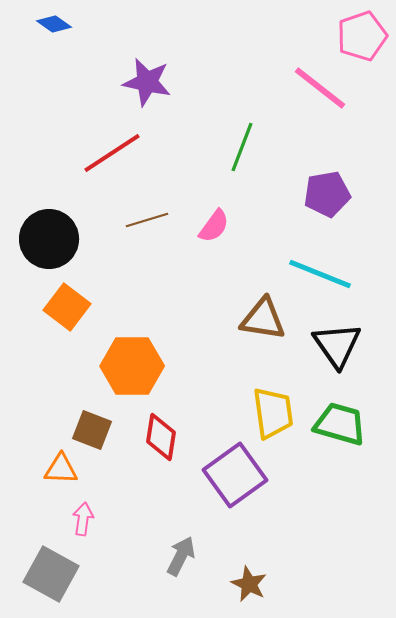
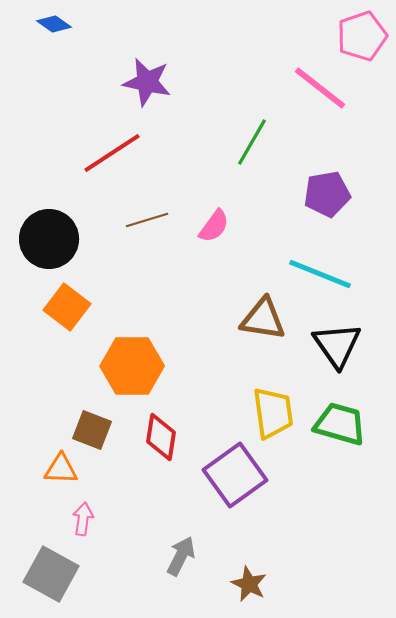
green line: moved 10 px right, 5 px up; rotated 9 degrees clockwise
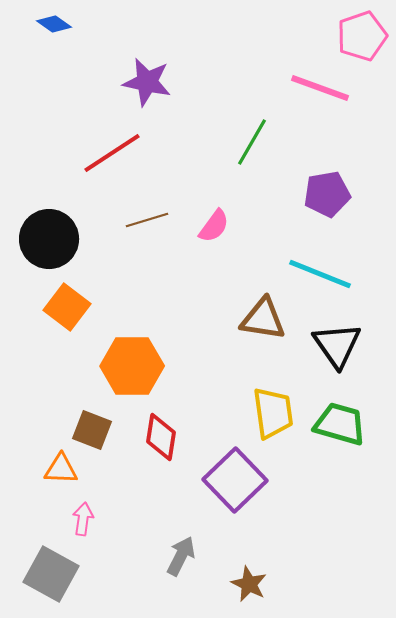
pink line: rotated 18 degrees counterclockwise
purple square: moved 5 px down; rotated 8 degrees counterclockwise
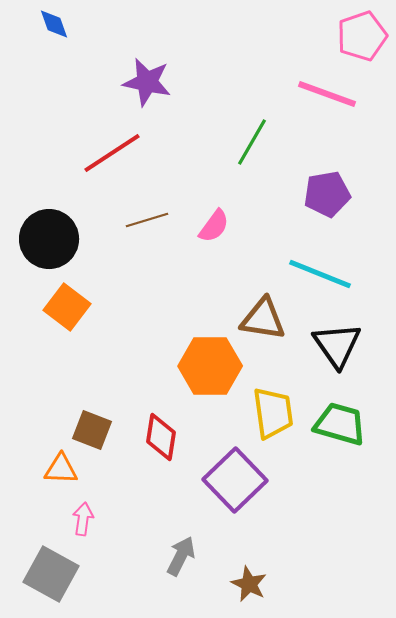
blue diamond: rotated 36 degrees clockwise
pink line: moved 7 px right, 6 px down
orange hexagon: moved 78 px right
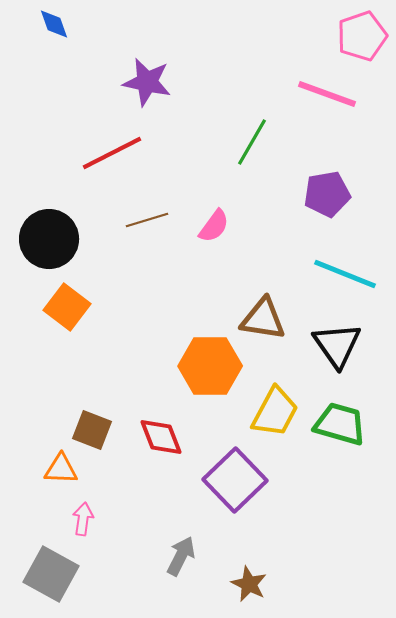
red line: rotated 6 degrees clockwise
cyan line: moved 25 px right
yellow trapezoid: moved 2 px right, 1 px up; rotated 36 degrees clockwise
red diamond: rotated 30 degrees counterclockwise
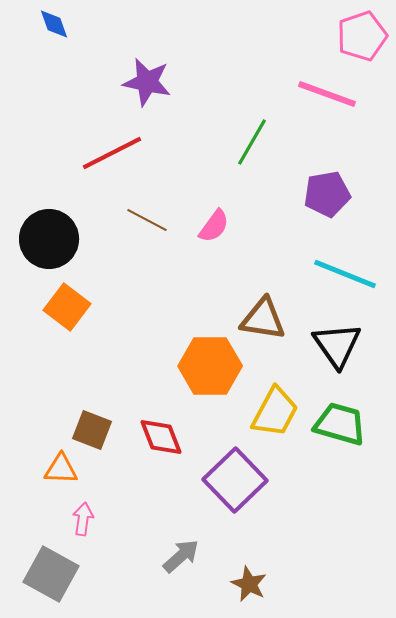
brown line: rotated 45 degrees clockwise
gray arrow: rotated 21 degrees clockwise
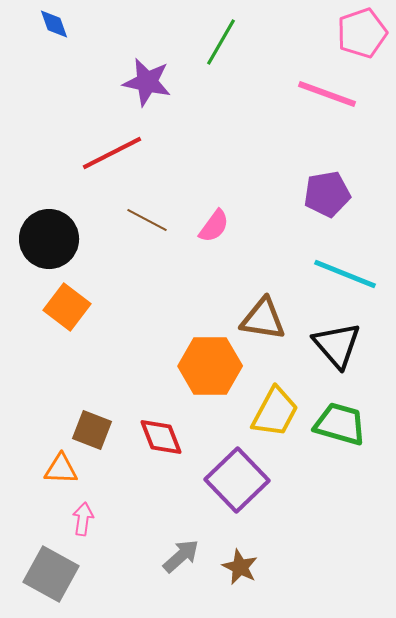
pink pentagon: moved 3 px up
green line: moved 31 px left, 100 px up
black triangle: rotated 6 degrees counterclockwise
purple square: moved 2 px right
brown star: moved 9 px left, 17 px up
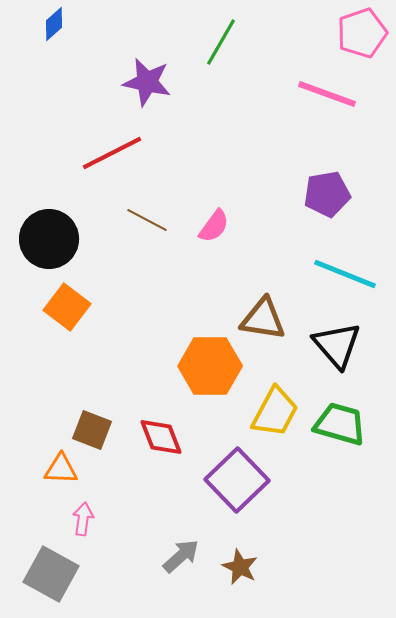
blue diamond: rotated 68 degrees clockwise
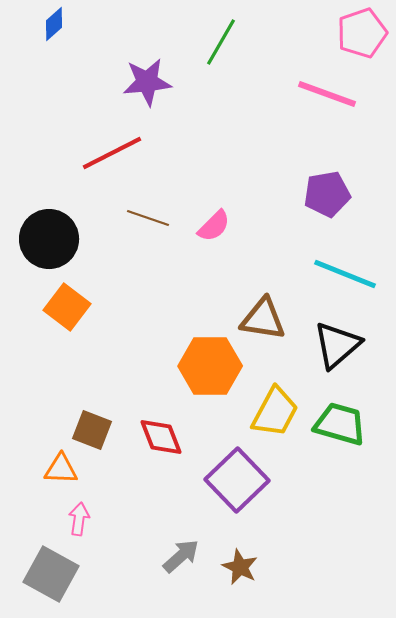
purple star: rotated 18 degrees counterclockwise
brown line: moved 1 px right, 2 px up; rotated 9 degrees counterclockwise
pink semicircle: rotated 9 degrees clockwise
black triangle: rotated 30 degrees clockwise
pink arrow: moved 4 px left
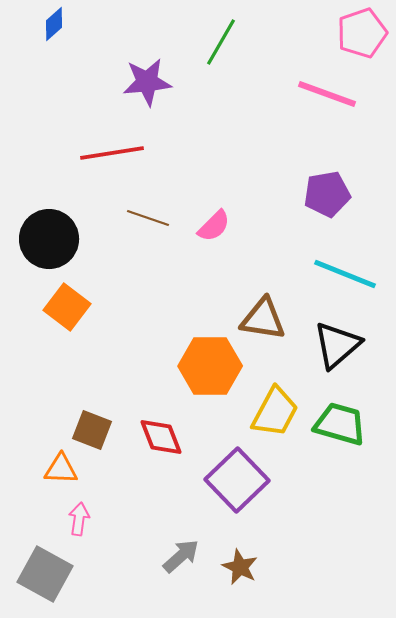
red line: rotated 18 degrees clockwise
gray square: moved 6 px left
